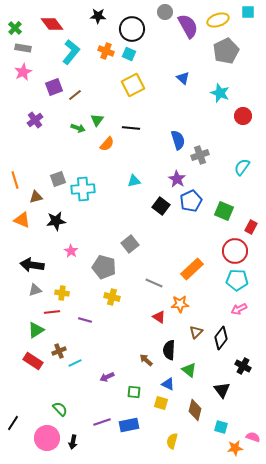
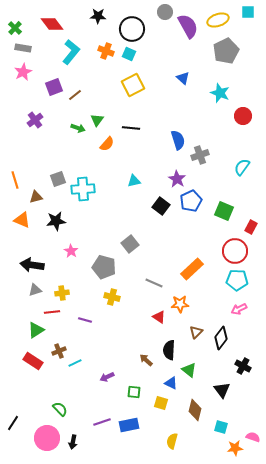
yellow cross at (62, 293): rotated 16 degrees counterclockwise
blue triangle at (168, 384): moved 3 px right, 1 px up
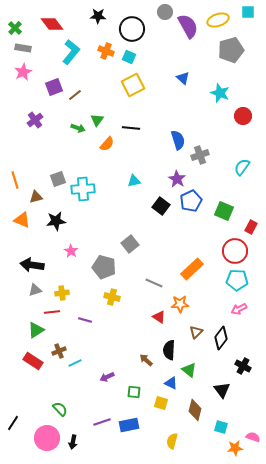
gray pentagon at (226, 51): moved 5 px right, 1 px up; rotated 10 degrees clockwise
cyan square at (129, 54): moved 3 px down
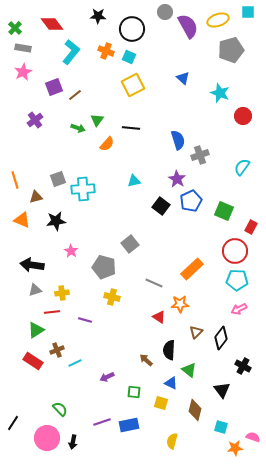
brown cross at (59, 351): moved 2 px left, 1 px up
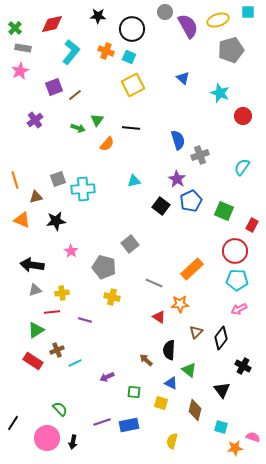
red diamond at (52, 24): rotated 65 degrees counterclockwise
pink star at (23, 72): moved 3 px left, 1 px up
red rectangle at (251, 227): moved 1 px right, 2 px up
